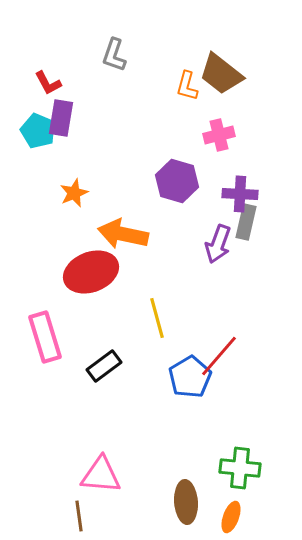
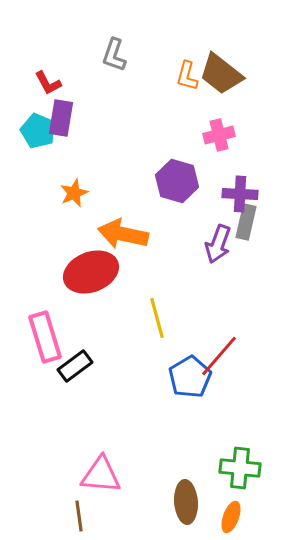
orange L-shape: moved 10 px up
black rectangle: moved 29 px left
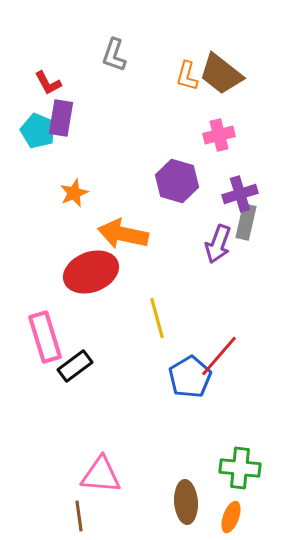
purple cross: rotated 20 degrees counterclockwise
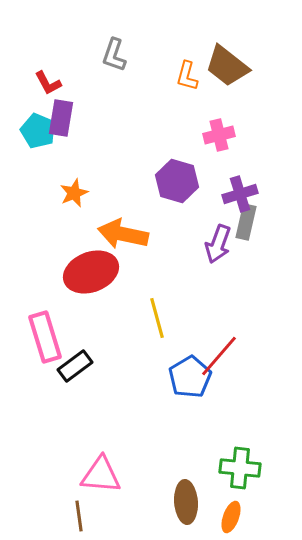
brown trapezoid: moved 6 px right, 8 px up
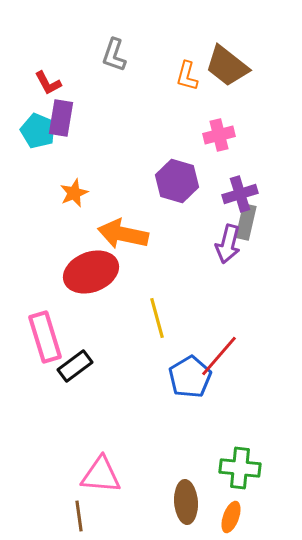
purple arrow: moved 10 px right; rotated 6 degrees counterclockwise
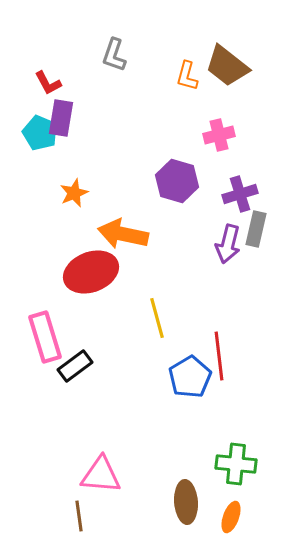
cyan pentagon: moved 2 px right, 2 px down
gray rectangle: moved 10 px right, 7 px down
red line: rotated 48 degrees counterclockwise
green cross: moved 4 px left, 4 px up
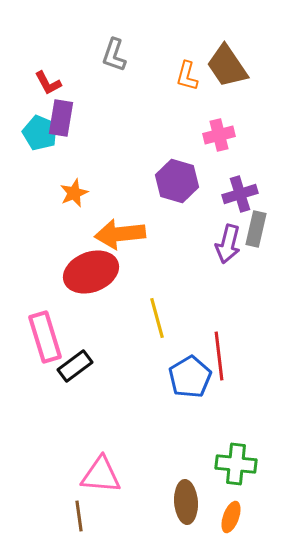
brown trapezoid: rotated 18 degrees clockwise
orange arrow: moved 3 px left; rotated 18 degrees counterclockwise
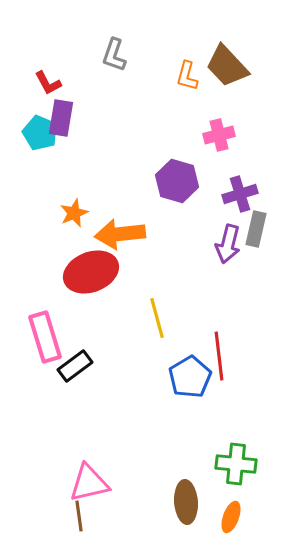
brown trapezoid: rotated 9 degrees counterclockwise
orange star: moved 20 px down
pink triangle: moved 12 px left, 8 px down; rotated 18 degrees counterclockwise
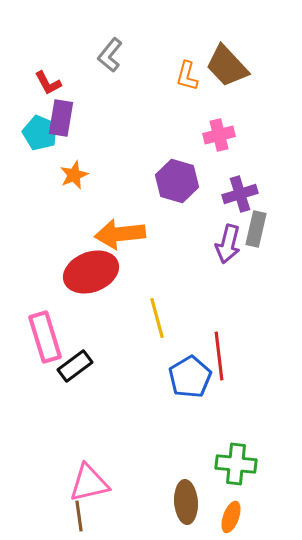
gray L-shape: moved 4 px left; rotated 20 degrees clockwise
orange star: moved 38 px up
